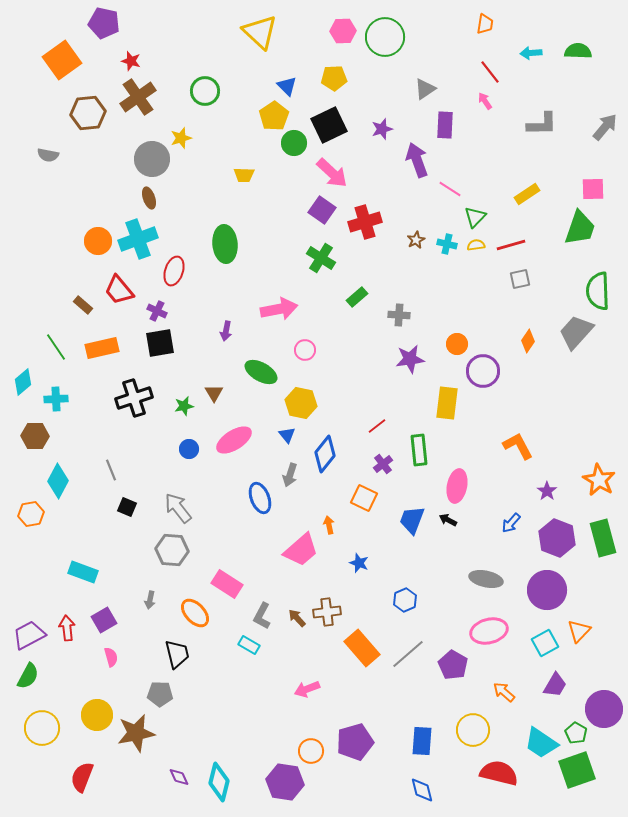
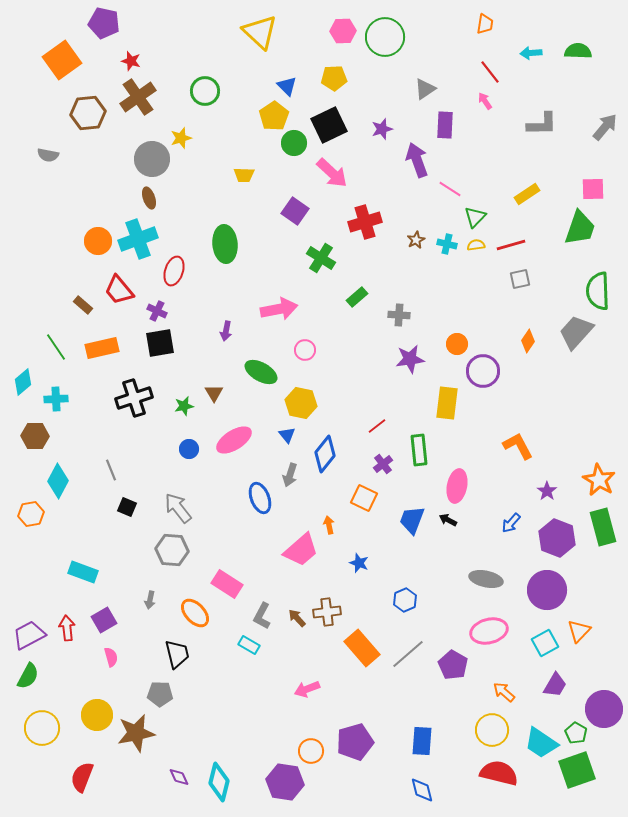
purple square at (322, 210): moved 27 px left, 1 px down
green rectangle at (603, 538): moved 11 px up
yellow circle at (473, 730): moved 19 px right
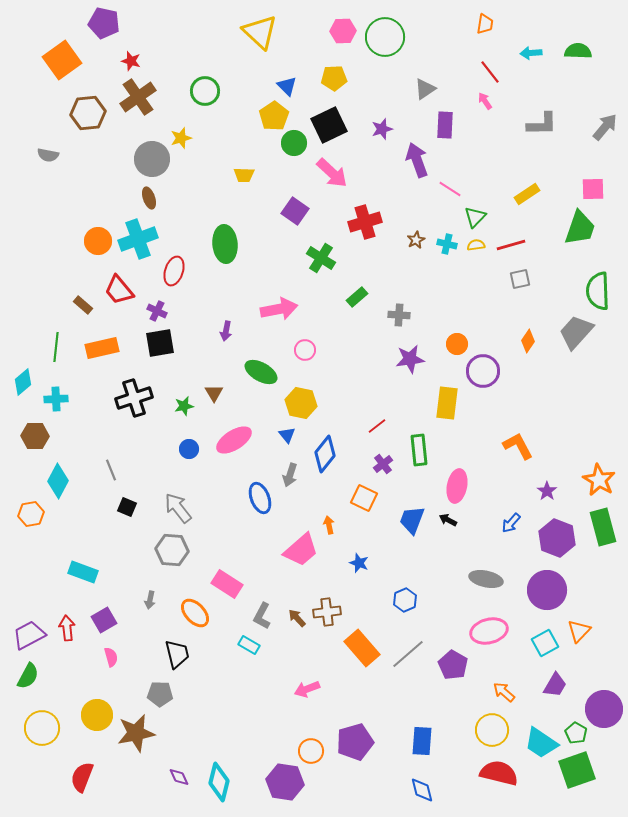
green line at (56, 347): rotated 40 degrees clockwise
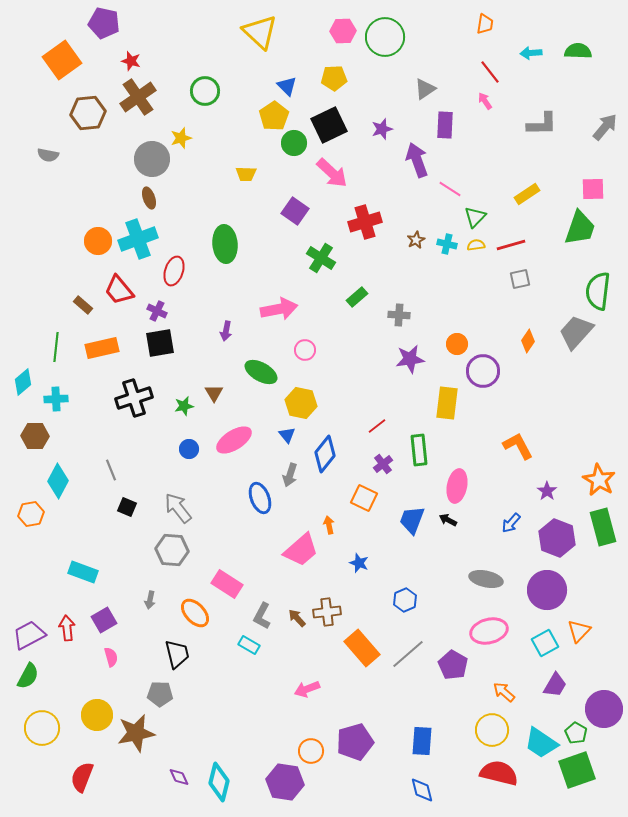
yellow trapezoid at (244, 175): moved 2 px right, 1 px up
green semicircle at (598, 291): rotated 9 degrees clockwise
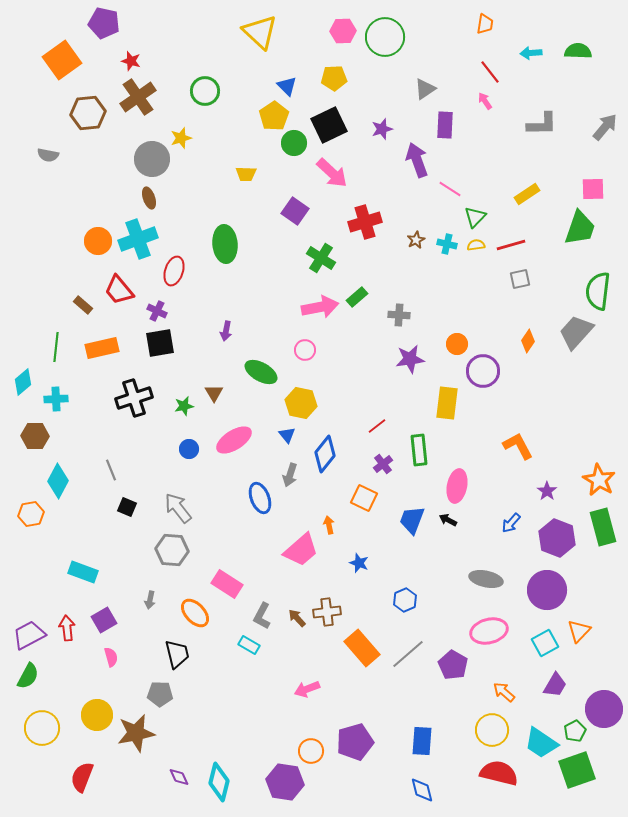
pink arrow at (279, 309): moved 41 px right, 2 px up
green pentagon at (576, 733): moved 1 px left, 2 px up; rotated 15 degrees clockwise
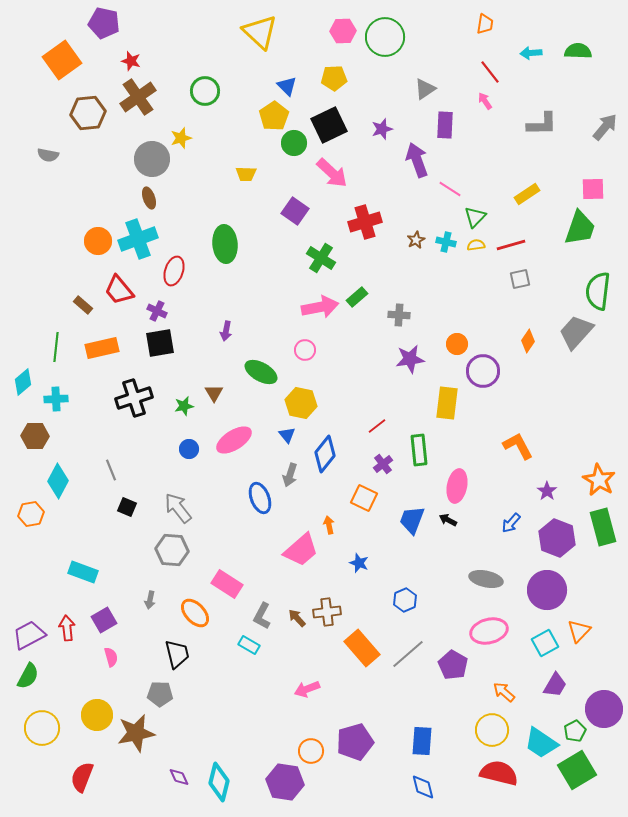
cyan cross at (447, 244): moved 1 px left, 2 px up
green square at (577, 770): rotated 12 degrees counterclockwise
blue diamond at (422, 790): moved 1 px right, 3 px up
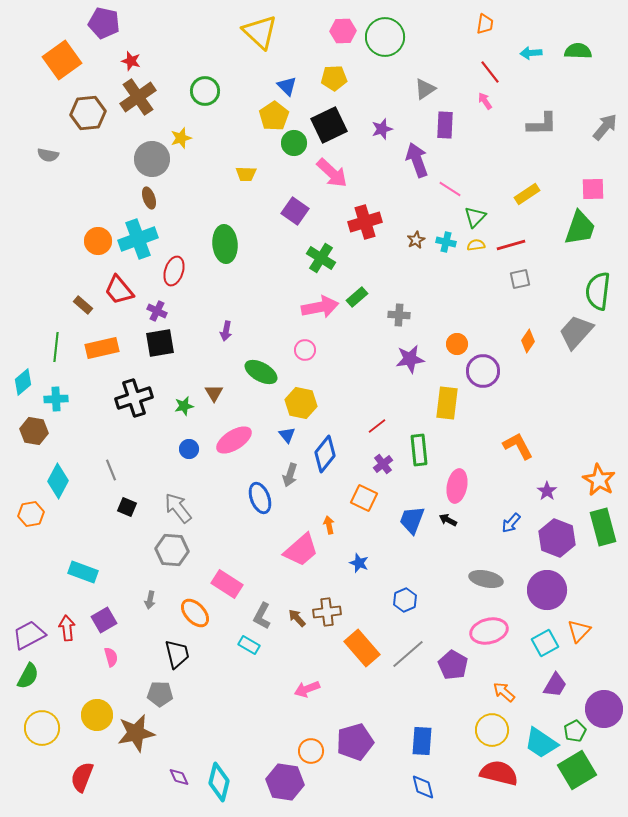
brown hexagon at (35, 436): moved 1 px left, 5 px up; rotated 8 degrees clockwise
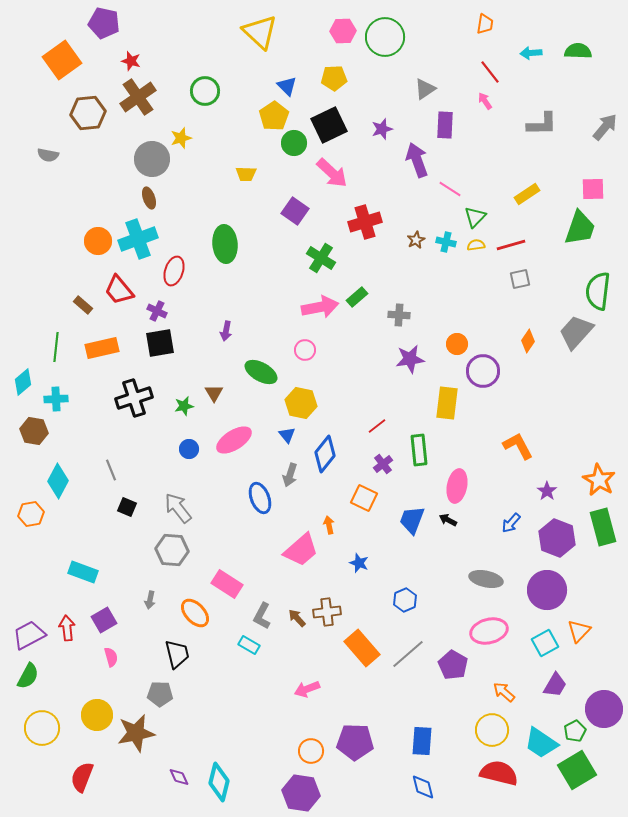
purple pentagon at (355, 742): rotated 18 degrees clockwise
purple hexagon at (285, 782): moved 16 px right, 11 px down
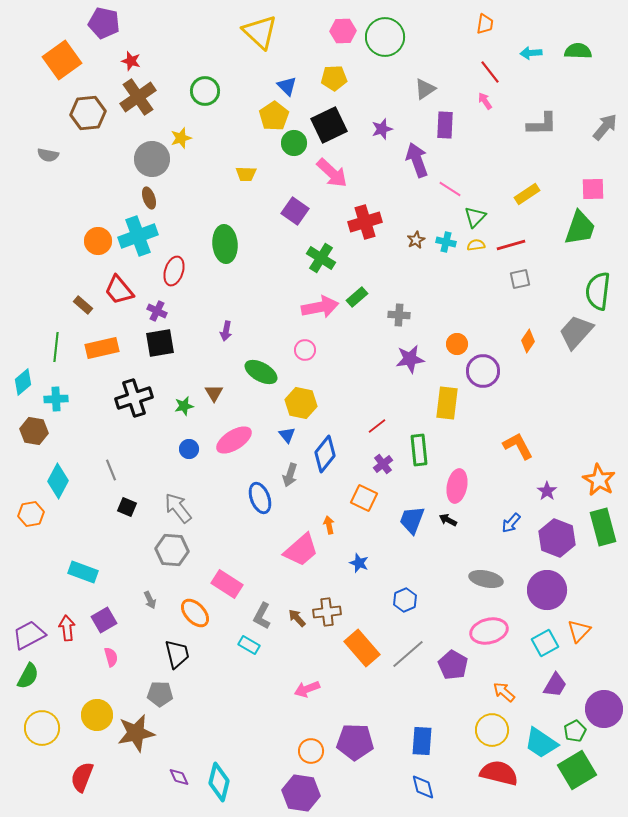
cyan cross at (138, 239): moved 3 px up
gray arrow at (150, 600): rotated 36 degrees counterclockwise
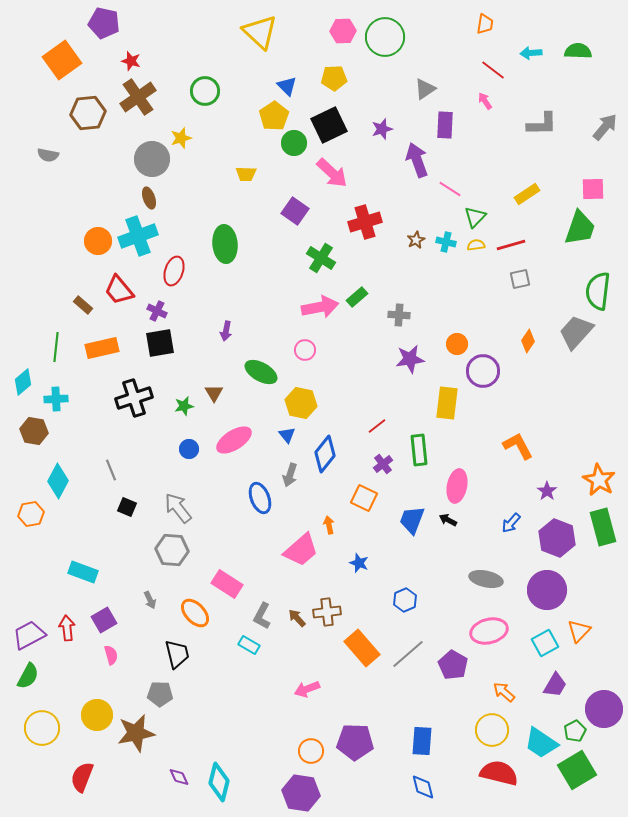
red line at (490, 72): moved 3 px right, 2 px up; rotated 15 degrees counterclockwise
pink semicircle at (111, 657): moved 2 px up
